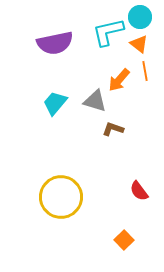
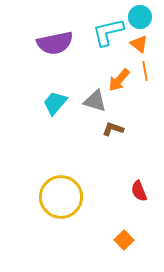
red semicircle: rotated 15 degrees clockwise
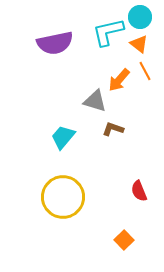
orange line: rotated 18 degrees counterclockwise
cyan trapezoid: moved 8 px right, 34 px down
yellow circle: moved 2 px right
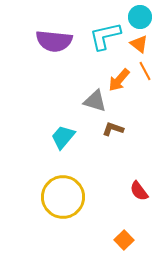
cyan L-shape: moved 3 px left, 4 px down
purple semicircle: moved 1 px left, 2 px up; rotated 18 degrees clockwise
red semicircle: rotated 15 degrees counterclockwise
